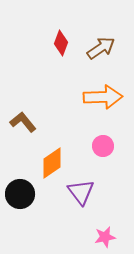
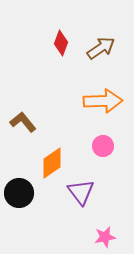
orange arrow: moved 4 px down
black circle: moved 1 px left, 1 px up
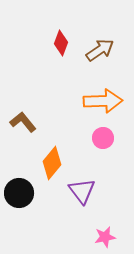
brown arrow: moved 1 px left, 2 px down
pink circle: moved 8 px up
orange diamond: rotated 16 degrees counterclockwise
purple triangle: moved 1 px right, 1 px up
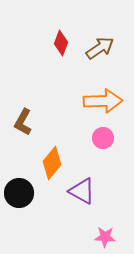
brown arrow: moved 2 px up
brown L-shape: rotated 112 degrees counterclockwise
purple triangle: rotated 24 degrees counterclockwise
pink star: rotated 15 degrees clockwise
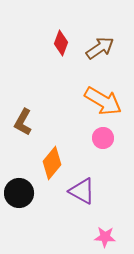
orange arrow: rotated 33 degrees clockwise
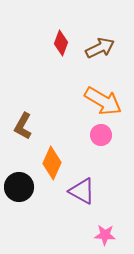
brown arrow: rotated 8 degrees clockwise
brown L-shape: moved 4 px down
pink circle: moved 2 px left, 3 px up
orange diamond: rotated 16 degrees counterclockwise
black circle: moved 6 px up
pink star: moved 2 px up
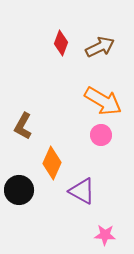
brown arrow: moved 1 px up
black circle: moved 3 px down
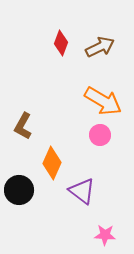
pink circle: moved 1 px left
purple triangle: rotated 8 degrees clockwise
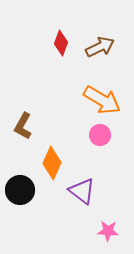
orange arrow: moved 1 px left, 1 px up
black circle: moved 1 px right
pink star: moved 3 px right, 4 px up
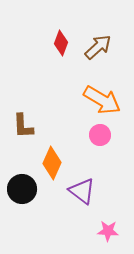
brown arrow: moved 2 px left; rotated 16 degrees counterclockwise
brown L-shape: rotated 32 degrees counterclockwise
black circle: moved 2 px right, 1 px up
